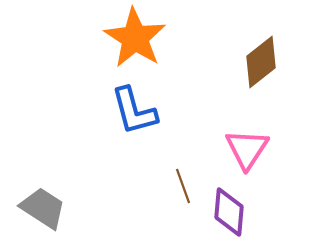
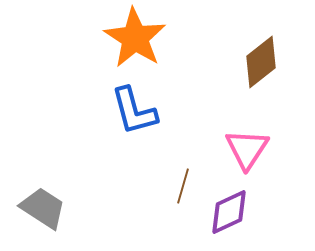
brown line: rotated 36 degrees clockwise
purple diamond: rotated 60 degrees clockwise
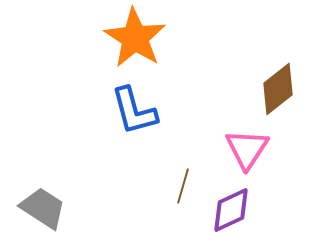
brown diamond: moved 17 px right, 27 px down
purple diamond: moved 2 px right, 2 px up
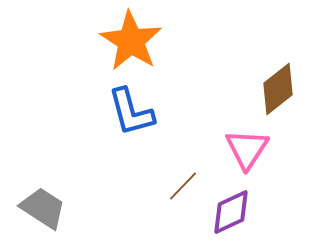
orange star: moved 4 px left, 3 px down
blue L-shape: moved 3 px left, 1 px down
brown line: rotated 28 degrees clockwise
purple diamond: moved 2 px down
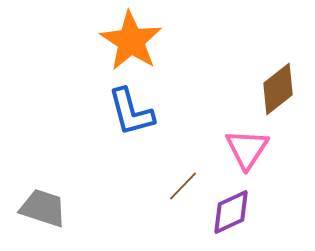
gray trapezoid: rotated 15 degrees counterclockwise
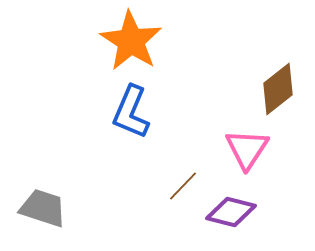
blue L-shape: rotated 38 degrees clockwise
purple diamond: rotated 39 degrees clockwise
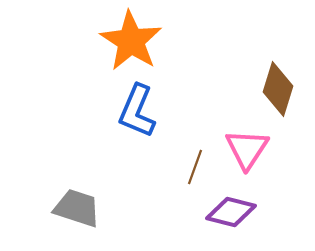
brown diamond: rotated 34 degrees counterclockwise
blue L-shape: moved 6 px right, 1 px up
brown line: moved 12 px right, 19 px up; rotated 24 degrees counterclockwise
gray trapezoid: moved 34 px right
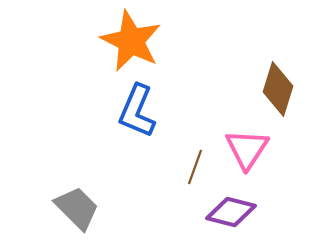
orange star: rotated 6 degrees counterclockwise
gray trapezoid: rotated 27 degrees clockwise
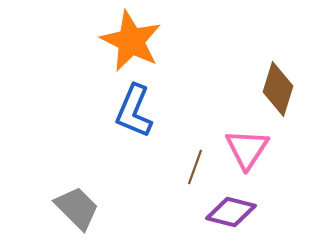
blue L-shape: moved 3 px left
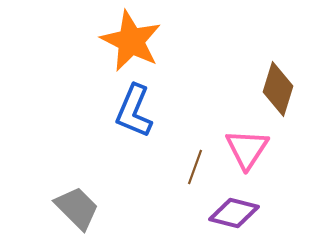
purple diamond: moved 3 px right, 1 px down
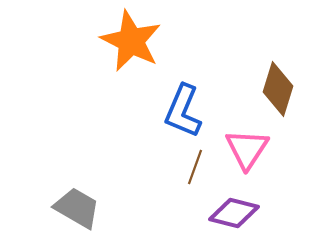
blue L-shape: moved 49 px right
gray trapezoid: rotated 15 degrees counterclockwise
